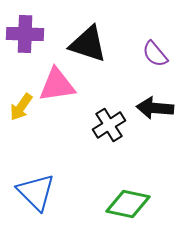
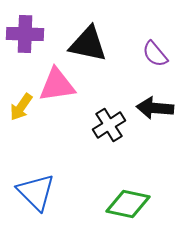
black triangle: rotated 6 degrees counterclockwise
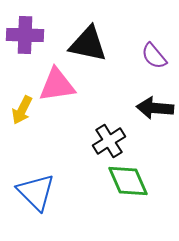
purple cross: moved 1 px down
purple semicircle: moved 1 px left, 2 px down
yellow arrow: moved 1 px right, 3 px down; rotated 8 degrees counterclockwise
black cross: moved 16 px down
green diamond: moved 23 px up; rotated 54 degrees clockwise
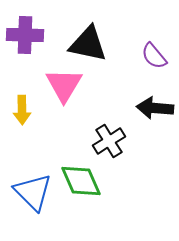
pink triangle: moved 7 px right; rotated 51 degrees counterclockwise
yellow arrow: rotated 28 degrees counterclockwise
green diamond: moved 47 px left
blue triangle: moved 3 px left
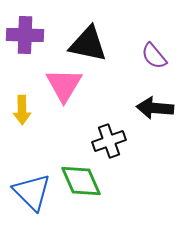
black cross: rotated 12 degrees clockwise
blue triangle: moved 1 px left
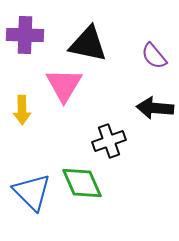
green diamond: moved 1 px right, 2 px down
